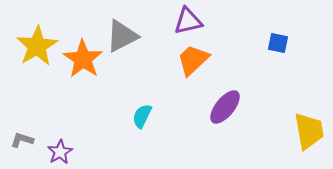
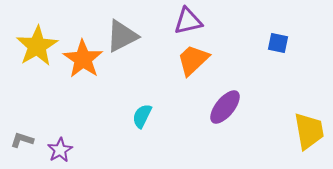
purple star: moved 2 px up
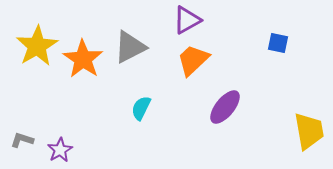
purple triangle: moved 1 px left, 1 px up; rotated 16 degrees counterclockwise
gray triangle: moved 8 px right, 11 px down
cyan semicircle: moved 1 px left, 8 px up
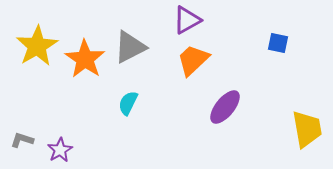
orange star: moved 2 px right
cyan semicircle: moved 13 px left, 5 px up
yellow trapezoid: moved 2 px left, 2 px up
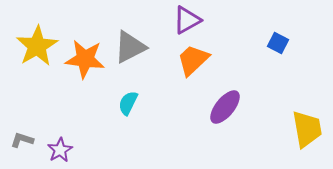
blue square: rotated 15 degrees clockwise
orange star: rotated 27 degrees counterclockwise
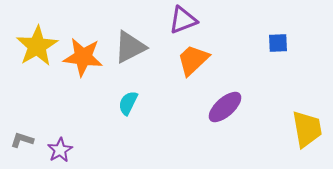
purple triangle: moved 4 px left; rotated 8 degrees clockwise
blue square: rotated 30 degrees counterclockwise
orange star: moved 2 px left, 2 px up
purple ellipse: rotated 9 degrees clockwise
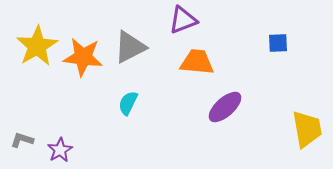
orange trapezoid: moved 4 px right, 2 px down; rotated 48 degrees clockwise
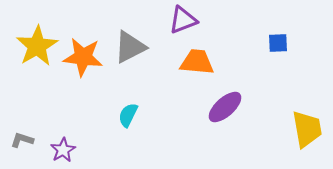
cyan semicircle: moved 12 px down
purple star: moved 3 px right
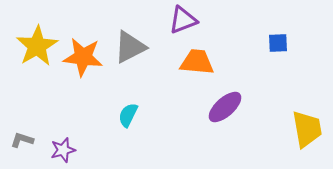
purple star: rotated 15 degrees clockwise
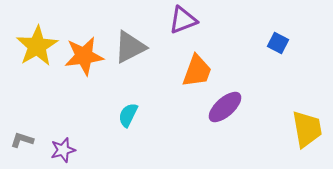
blue square: rotated 30 degrees clockwise
orange star: moved 1 px right, 1 px up; rotated 15 degrees counterclockwise
orange trapezoid: moved 9 px down; rotated 105 degrees clockwise
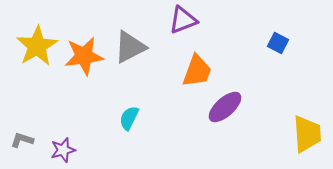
cyan semicircle: moved 1 px right, 3 px down
yellow trapezoid: moved 5 px down; rotated 6 degrees clockwise
